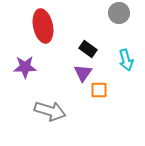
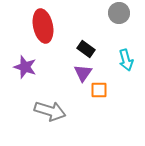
black rectangle: moved 2 px left
purple star: rotated 20 degrees clockwise
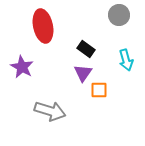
gray circle: moved 2 px down
purple star: moved 3 px left; rotated 10 degrees clockwise
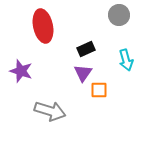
black rectangle: rotated 60 degrees counterclockwise
purple star: moved 1 px left, 4 px down; rotated 10 degrees counterclockwise
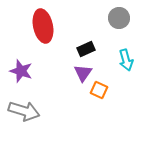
gray circle: moved 3 px down
orange square: rotated 24 degrees clockwise
gray arrow: moved 26 px left
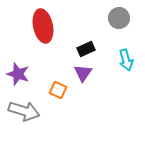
purple star: moved 3 px left, 3 px down
orange square: moved 41 px left
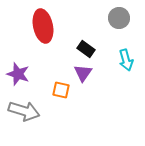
black rectangle: rotated 60 degrees clockwise
orange square: moved 3 px right; rotated 12 degrees counterclockwise
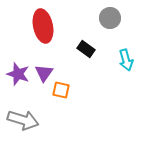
gray circle: moved 9 px left
purple triangle: moved 39 px left
gray arrow: moved 1 px left, 9 px down
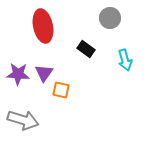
cyan arrow: moved 1 px left
purple star: rotated 15 degrees counterclockwise
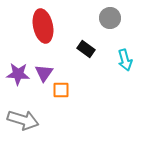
orange square: rotated 12 degrees counterclockwise
